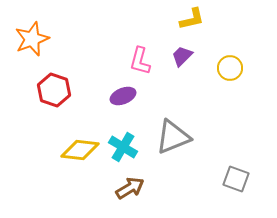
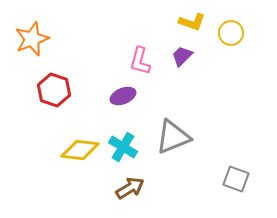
yellow L-shape: moved 3 px down; rotated 32 degrees clockwise
yellow circle: moved 1 px right, 35 px up
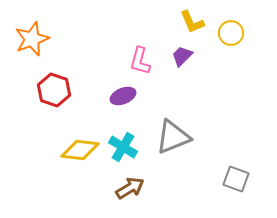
yellow L-shape: rotated 48 degrees clockwise
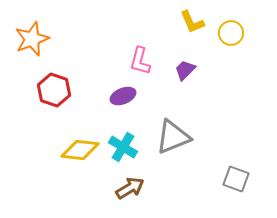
purple trapezoid: moved 3 px right, 14 px down
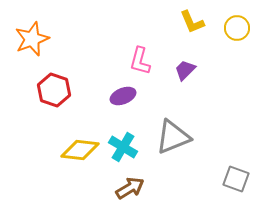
yellow circle: moved 6 px right, 5 px up
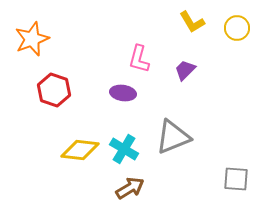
yellow L-shape: rotated 8 degrees counterclockwise
pink L-shape: moved 1 px left, 2 px up
purple ellipse: moved 3 px up; rotated 30 degrees clockwise
cyan cross: moved 1 px right, 2 px down
gray square: rotated 16 degrees counterclockwise
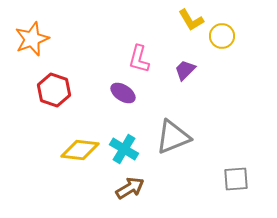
yellow L-shape: moved 1 px left, 2 px up
yellow circle: moved 15 px left, 8 px down
purple ellipse: rotated 25 degrees clockwise
gray square: rotated 8 degrees counterclockwise
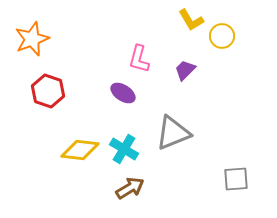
red hexagon: moved 6 px left, 1 px down
gray triangle: moved 4 px up
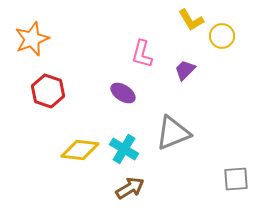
pink L-shape: moved 3 px right, 5 px up
